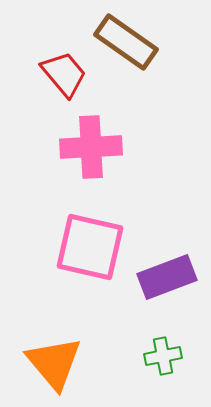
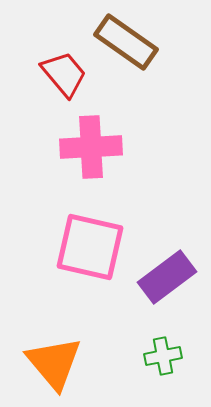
purple rectangle: rotated 16 degrees counterclockwise
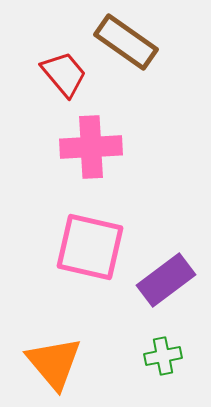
purple rectangle: moved 1 px left, 3 px down
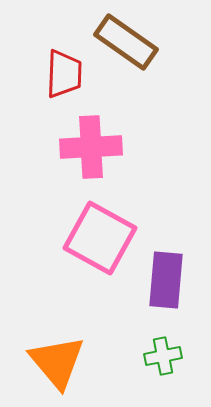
red trapezoid: rotated 42 degrees clockwise
pink square: moved 10 px right, 9 px up; rotated 16 degrees clockwise
purple rectangle: rotated 48 degrees counterclockwise
orange triangle: moved 3 px right, 1 px up
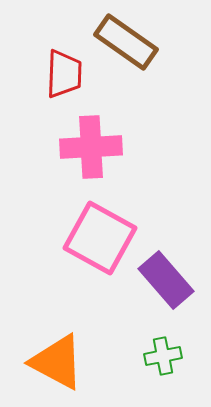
purple rectangle: rotated 46 degrees counterclockwise
orange triangle: rotated 22 degrees counterclockwise
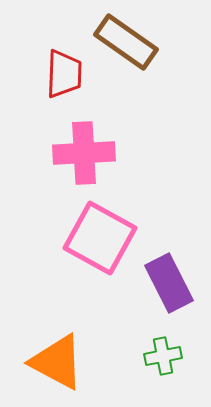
pink cross: moved 7 px left, 6 px down
purple rectangle: moved 3 px right, 3 px down; rotated 14 degrees clockwise
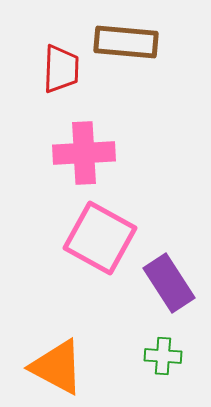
brown rectangle: rotated 30 degrees counterclockwise
red trapezoid: moved 3 px left, 5 px up
purple rectangle: rotated 6 degrees counterclockwise
green cross: rotated 15 degrees clockwise
orange triangle: moved 5 px down
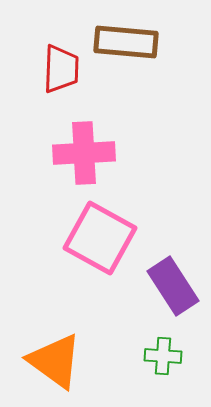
purple rectangle: moved 4 px right, 3 px down
orange triangle: moved 2 px left, 6 px up; rotated 8 degrees clockwise
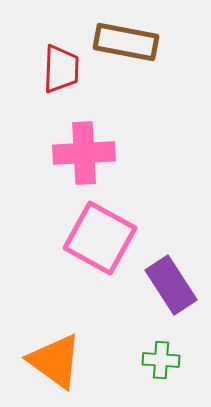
brown rectangle: rotated 6 degrees clockwise
purple rectangle: moved 2 px left, 1 px up
green cross: moved 2 px left, 4 px down
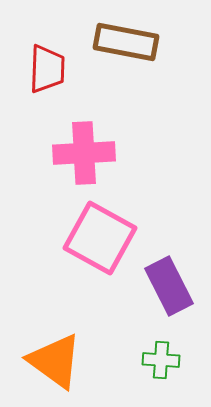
red trapezoid: moved 14 px left
purple rectangle: moved 2 px left, 1 px down; rotated 6 degrees clockwise
